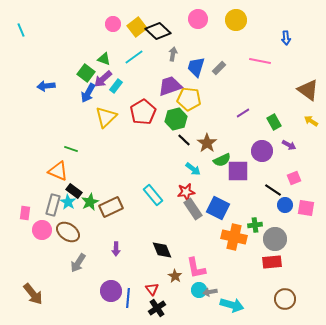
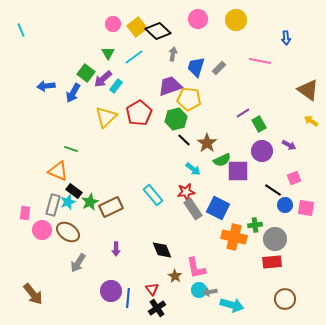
green triangle at (104, 59): moved 4 px right, 6 px up; rotated 40 degrees clockwise
blue arrow at (88, 93): moved 15 px left
red pentagon at (143, 112): moved 4 px left, 1 px down
green rectangle at (274, 122): moved 15 px left, 2 px down
cyan star at (68, 202): rotated 21 degrees clockwise
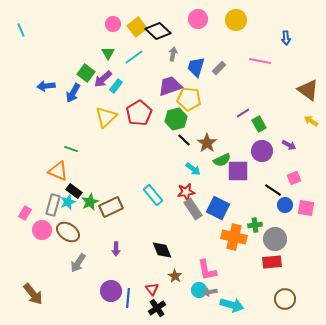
pink rectangle at (25, 213): rotated 24 degrees clockwise
pink L-shape at (196, 268): moved 11 px right, 2 px down
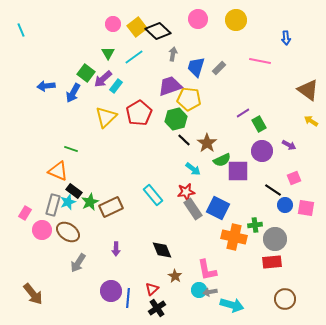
red triangle at (152, 289): rotated 24 degrees clockwise
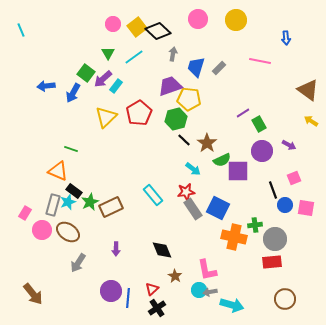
black line at (273, 190): rotated 36 degrees clockwise
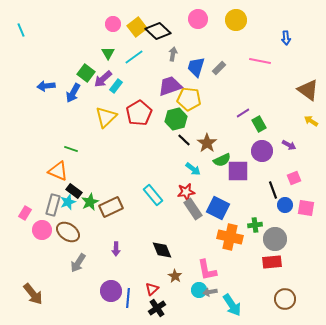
orange cross at (234, 237): moved 4 px left
cyan arrow at (232, 305): rotated 40 degrees clockwise
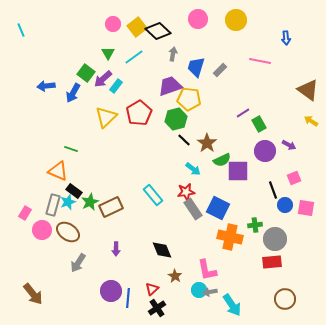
gray rectangle at (219, 68): moved 1 px right, 2 px down
purple circle at (262, 151): moved 3 px right
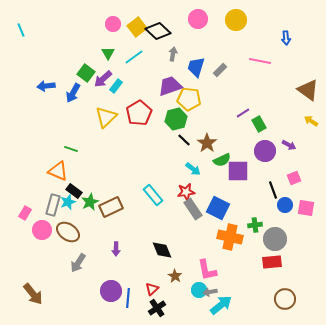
cyan arrow at (232, 305): moved 11 px left; rotated 95 degrees counterclockwise
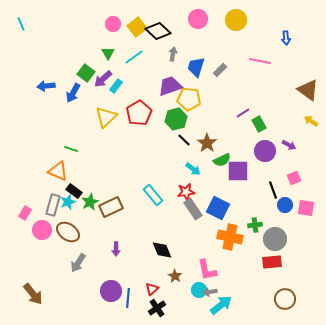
cyan line at (21, 30): moved 6 px up
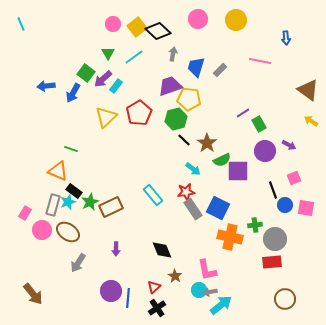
red triangle at (152, 289): moved 2 px right, 2 px up
